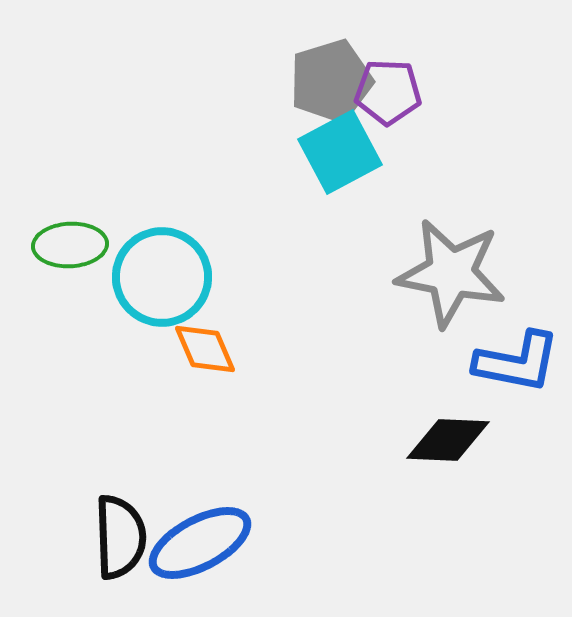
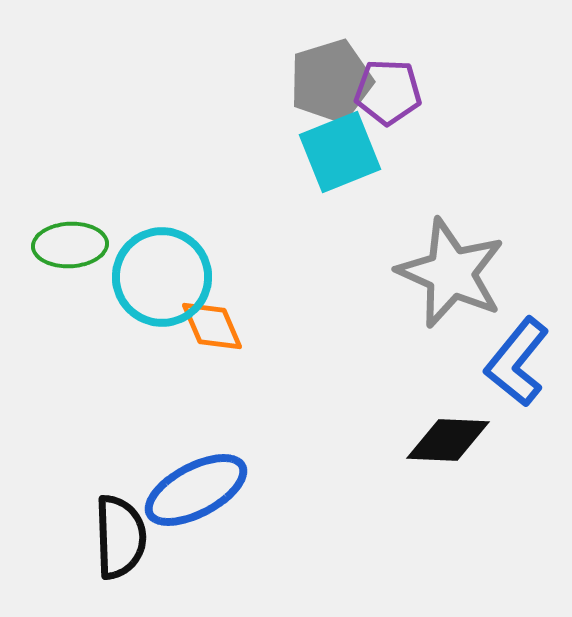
cyan square: rotated 6 degrees clockwise
gray star: rotated 13 degrees clockwise
orange diamond: moved 7 px right, 23 px up
blue L-shape: rotated 118 degrees clockwise
blue ellipse: moved 4 px left, 53 px up
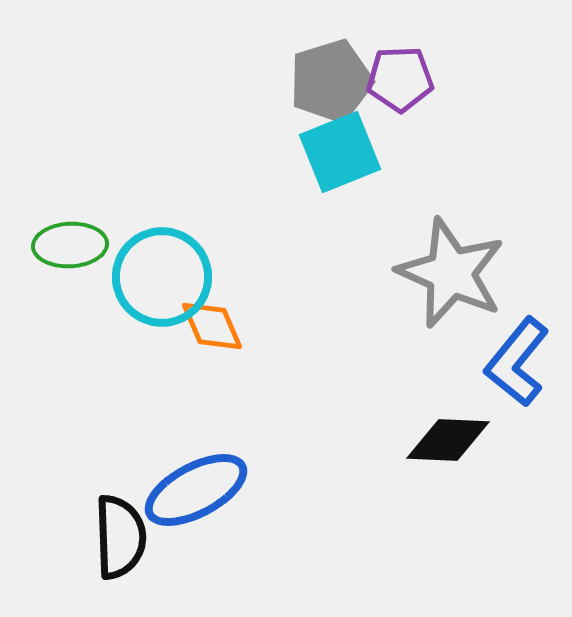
purple pentagon: moved 12 px right, 13 px up; rotated 4 degrees counterclockwise
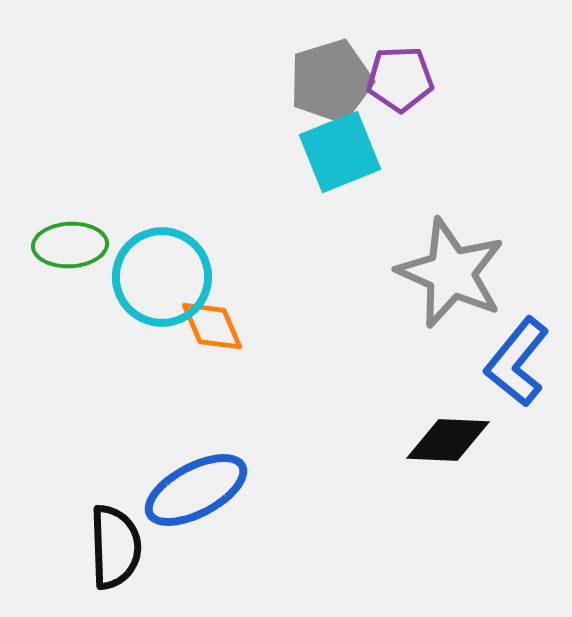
black semicircle: moved 5 px left, 10 px down
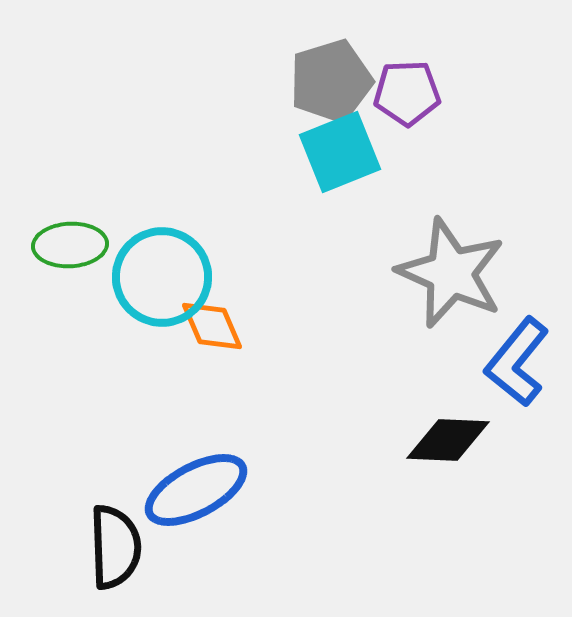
purple pentagon: moved 7 px right, 14 px down
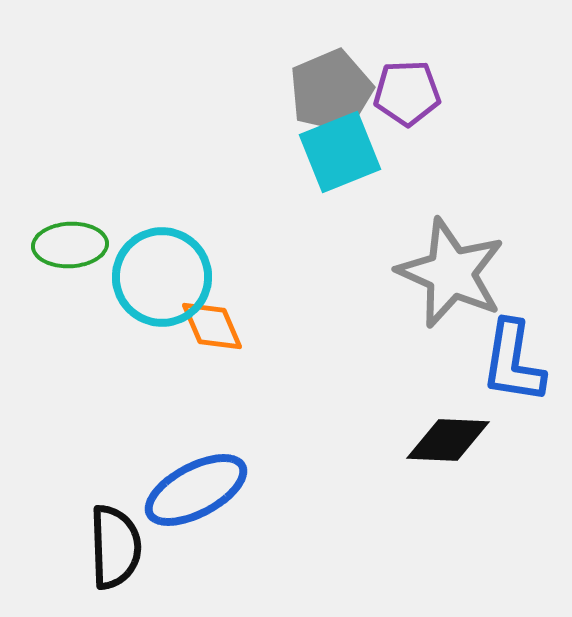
gray pentagon: moved 10 px down; rotated 6 degrees counterclockwise
blue L-shape: moved 4 px left; rotated 30 degrees counterclockwise
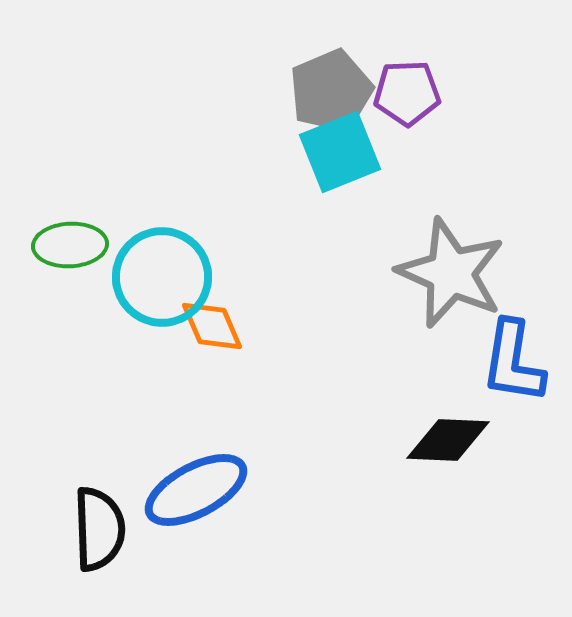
black semicircle: moved 16 px left, 18 px up
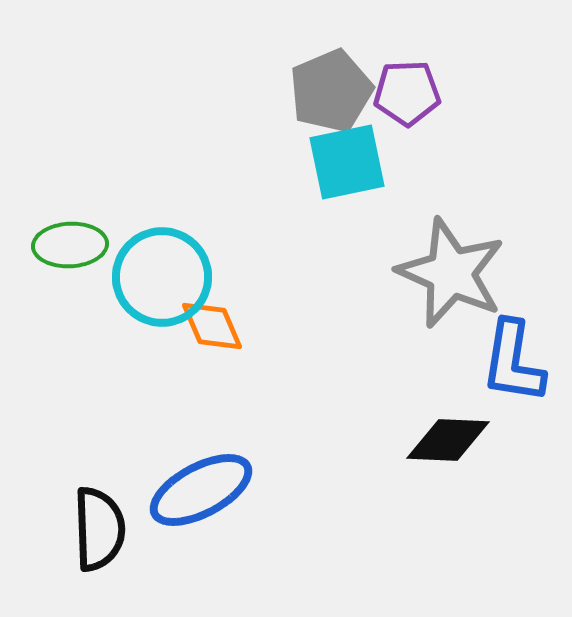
cyan square: moved 7 px right, 10 px down; rotated 10 degrees clockwise
blue ellipse: moved 5 px right
